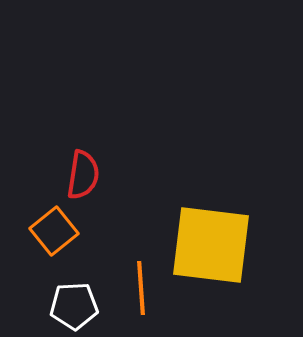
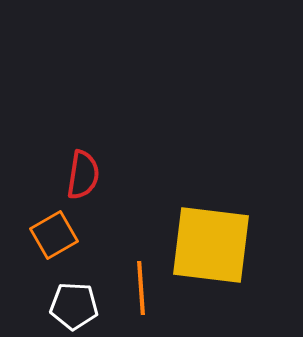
orange square: moved 4 px down; rotated 9 degrees clockwise
white pentagon: rotated 6 degrees clockwise
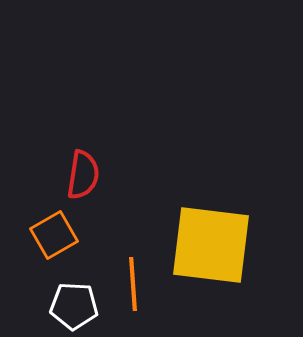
orange line: moved 8 px left, 4 px up
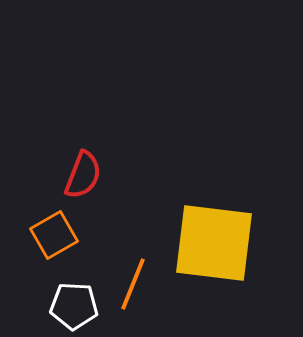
red semicircle: rotated 12 degrees clockwise
yellow square: moved 3 px right, 2 px up
orange line: rotated 26 degrees clockwise
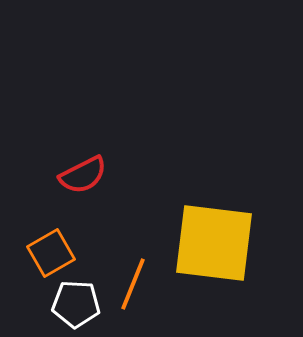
red semicircle: rotated 42 degrees clockwise
orange square: moved 3 px left, 18 px down
white pentagon: moved 2 px right, 2 px up
